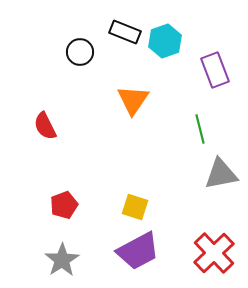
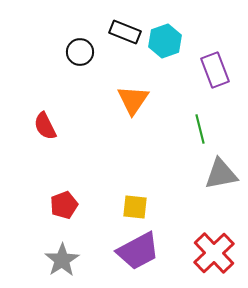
yellow square: rotated 12 degrees counterclockwise
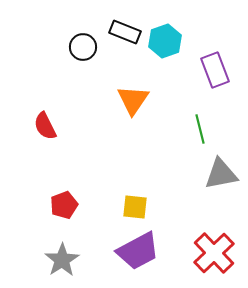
black circle: moved 3 px right, 5 px up
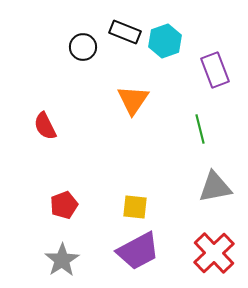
gray triangle: moved 6 px left, 13 px down
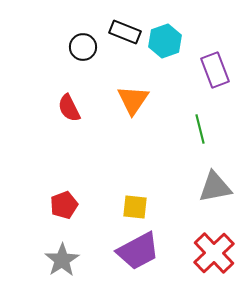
red semicircle: moved 24 px right, 18 px up
